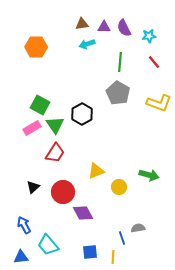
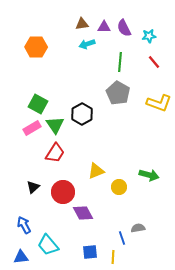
green square: moved 2 px left, 1 px up
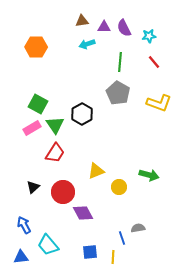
brown triangle: moved 3 px up
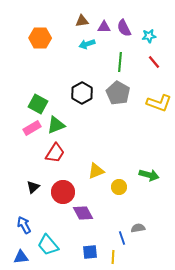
orange hexagon: moved 4 px right, 9 px up
black hexagon: moved 21 px up
green triangle: moved 1 px right; rotated 42 degrees clockwise
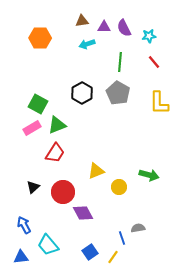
yellow L-shape: rotated 70 degrees clockwise
green triangle: moved 1 px right
blue square: rotated 28 degrees counterclockwise
yellow line: rotated 32 degrees clockwise
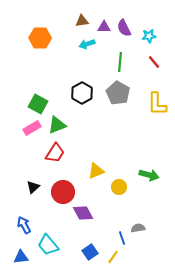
yellow L-shape: moved 2 px left, 1 px down
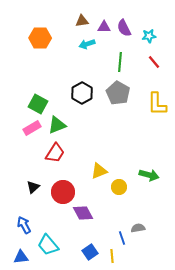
yellow triangle: moved 3 px right
yellow line: moved 1 px left, 1 px up; rotated 40 degrees counterclockwise
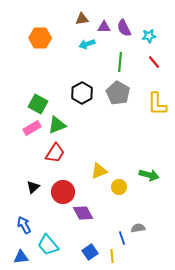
brown triangle: moved 2 px up
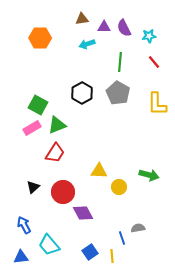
green square: moved 1 px down
yellow triangle: rotated 24 degrees clockwise
cyan trapezoid: moved 1 px right
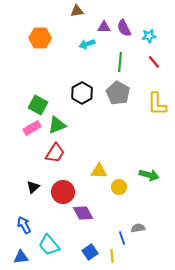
brown triangle: moved 5 px left, 8 px up
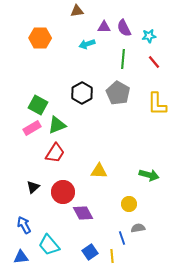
green line: moved 3 px right, 3 px up
yellow circle: moved 10 px right, 17 px down
